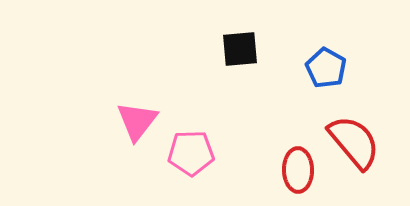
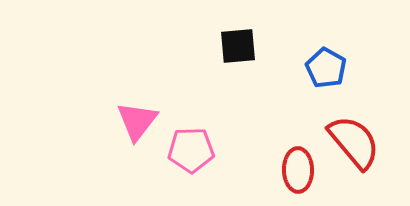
black square: moved 2 px left, 3 px up
pink pentagon: moved 3 px up
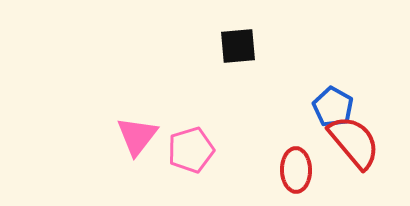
blue pentagon: moved 7 px right, 39 px down
pink triangle: moved 15 px down
pink pentagon: rotated 15 degrees counterclockwise
red ellipse: moved 2 px left
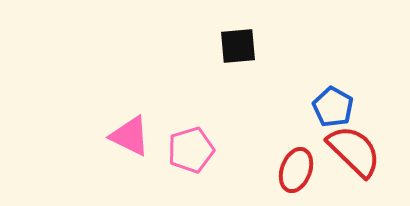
pink triangle: moved 7 px left; rotated 42 degrees counterclockwise
red semicircle: moved 9 px down; rotated 6 degrees counterclockwise
red ellipse: rotated 21 degrees clockwise
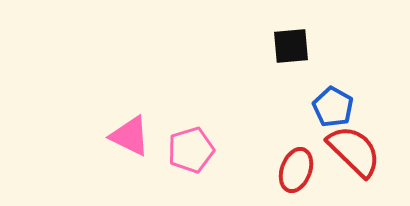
black square: moved 53 px right
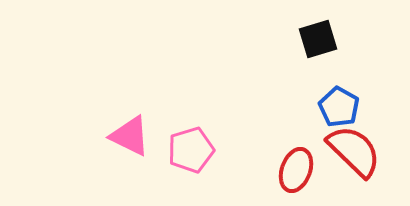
black square: moved 27 px right, 7 px up; rotated 12 degrees counterclockwise
blue pentagon: moved 6 px right
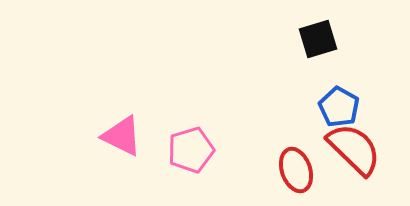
pink triangle: moved 8 px left
red semicircle: moved 2 px up
red ellipse: rotated 39 degrees counterclockwise
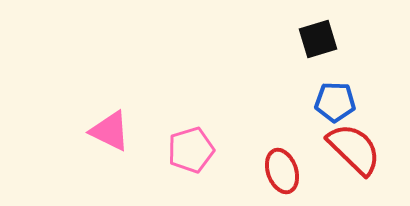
blue pentagon: moved 4 px left, 5 px up; rotated 27 degrees counterclockwise
pink triangle: moved 12 px left, 5 px up
red ellipse: moved 14 px left, 1 px down
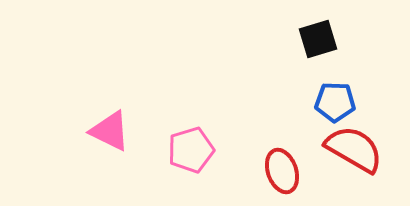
red semicircle: rotated 14 degrees counterclockwise
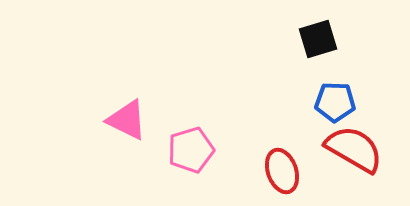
pink triangle: moved 17 px right, 11 px up
